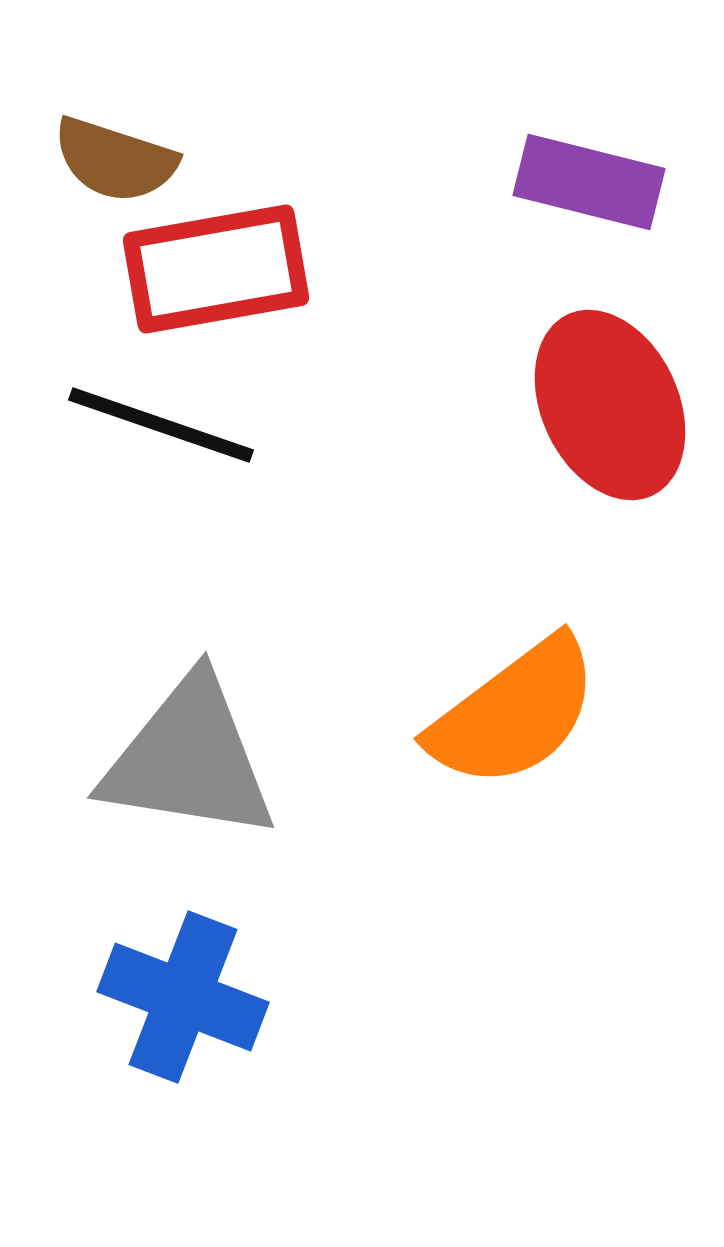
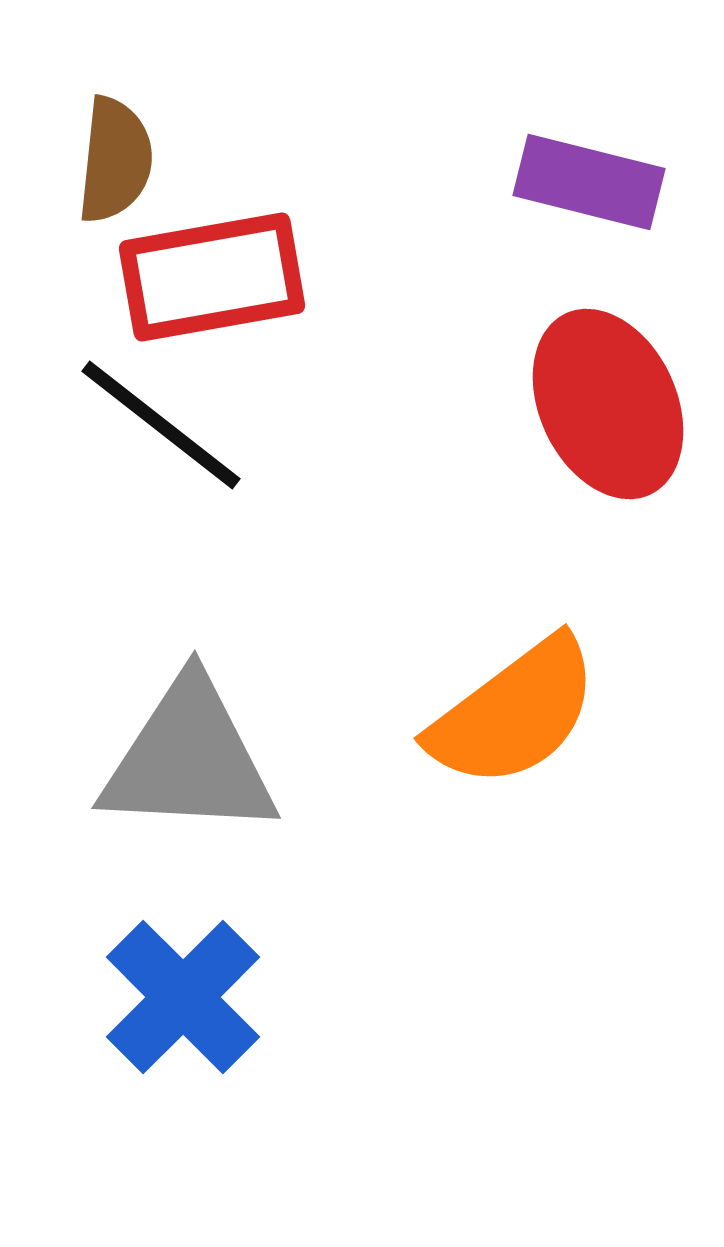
brown semicircle: rotated 102 degrees counterclockwise
red rectangle: moved 4 px left, 8 px down
red ellipse: moved 2 px left, 1 px up
black line: rotated 19 degrees clockwise
gray triangle: rotated 6 degrees counterclockwise
blue cross: rotated 24 degrees clockwise
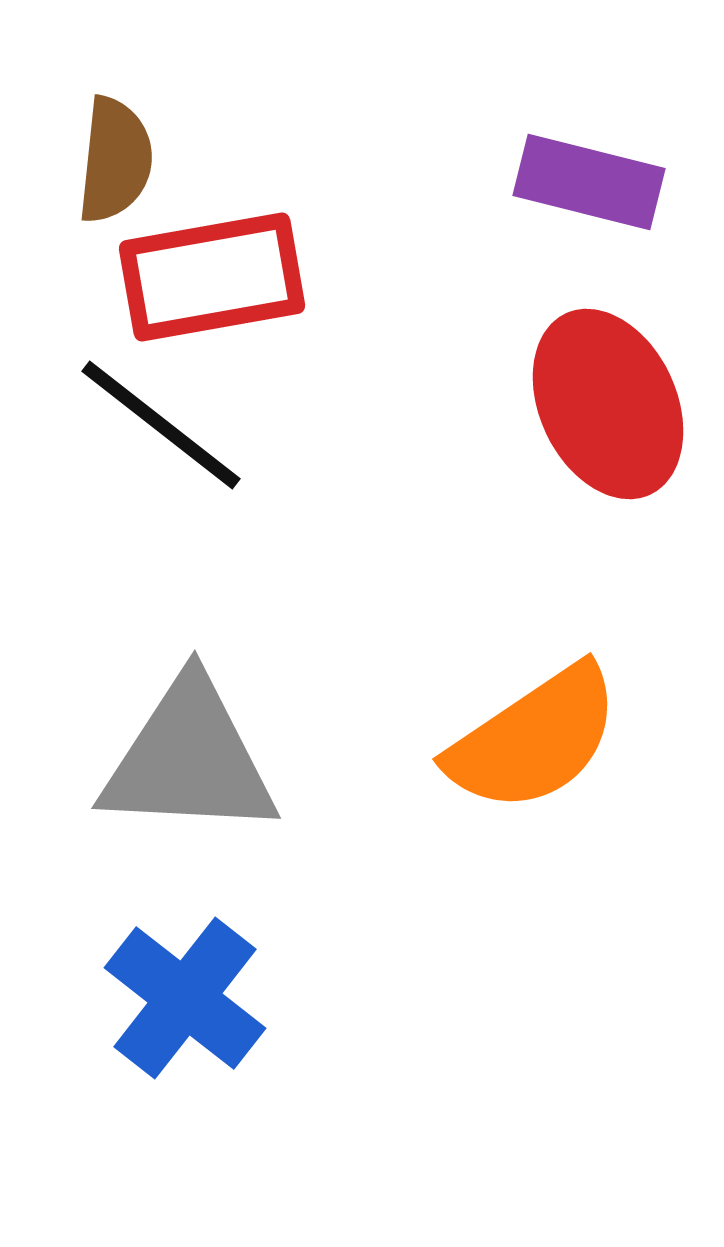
orange semicircle: moved 20 px right, 26 px down; rotated 3 degrees clockwise
blue cross: moved 2 px right, 1 px down; rotated 7 degrees counterclockwise
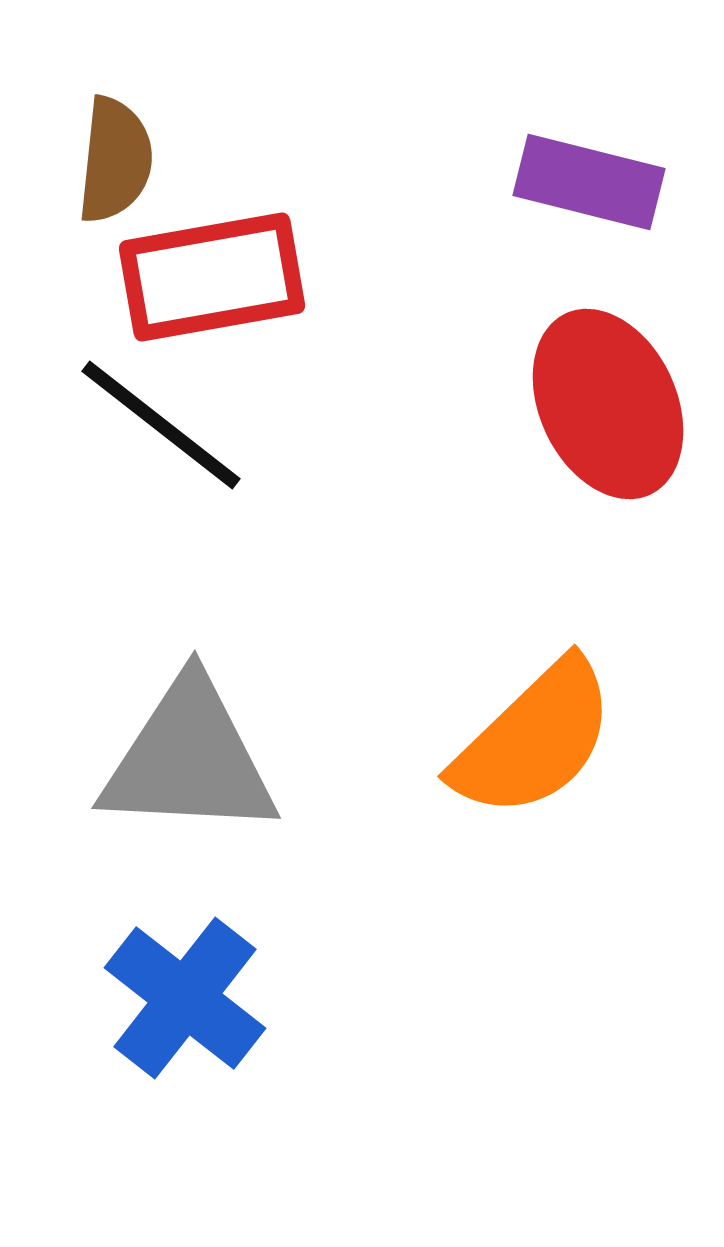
orange semicircle: rotated 10 degrees counterclockwise
